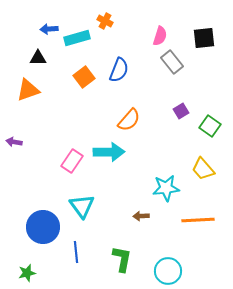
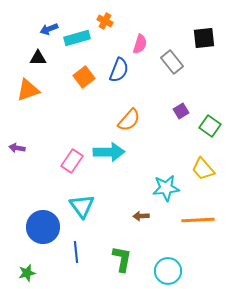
blue arrow: rotated 18 degrees counterclockwise
pink semicircle: moved 20 px left, 8 px down
purple arrow: moved 3 px right, 6 px down
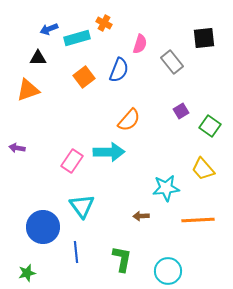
orange cross: moved 1 px left, 2 px down
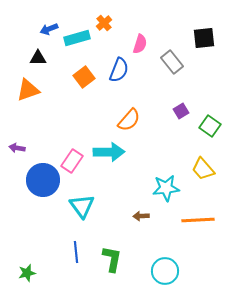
orange cross: rotated 21 degrees clockwise
blue circle: moved 47 px up
green L-shape: moved 10 px left
cyan circle: moved 3 px left
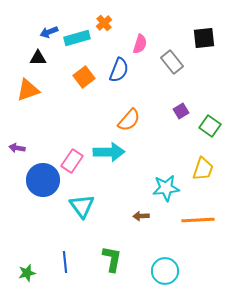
blue arrow: moved 3 px down
yellow trapezoid: rotated 120 degrees counterclockwise
blue line: moved 11 px left, 10 px down
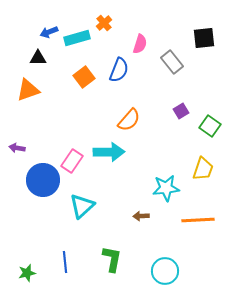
cyan triangle: rotated 24 degrees clockwise
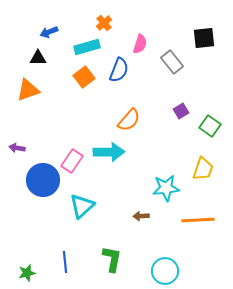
cyan rectangle: moved 10 px right, 9 px down
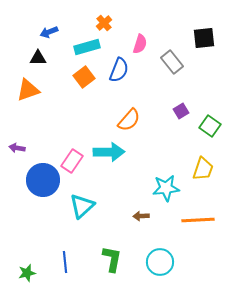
cyan circle: moved 5 px left, 9 px up
